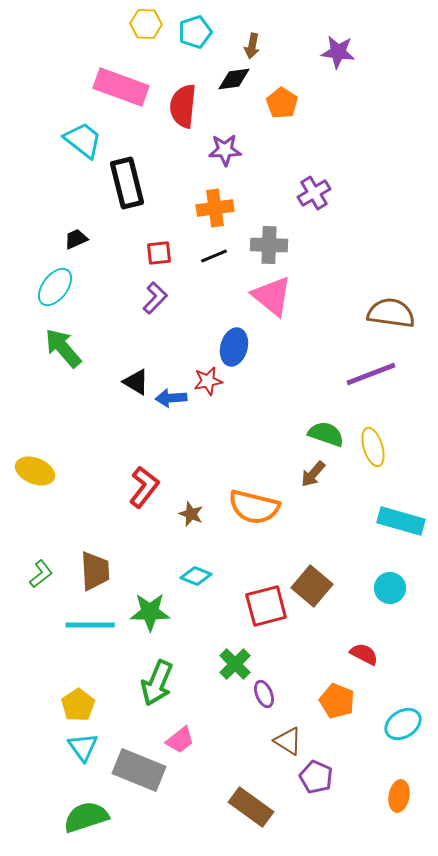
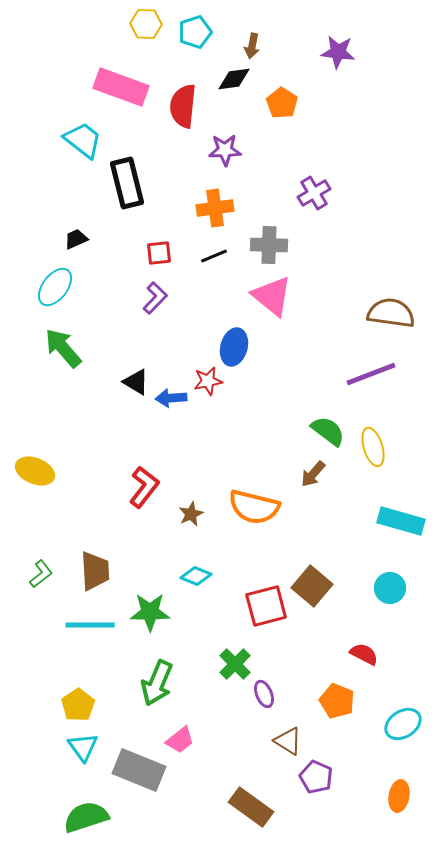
green semicircle at (326, 434): moved 2 px right, 3 px up; rotated 18 degrees clockwise
brown star at (191, 514): rotated 25 degrees clockwise
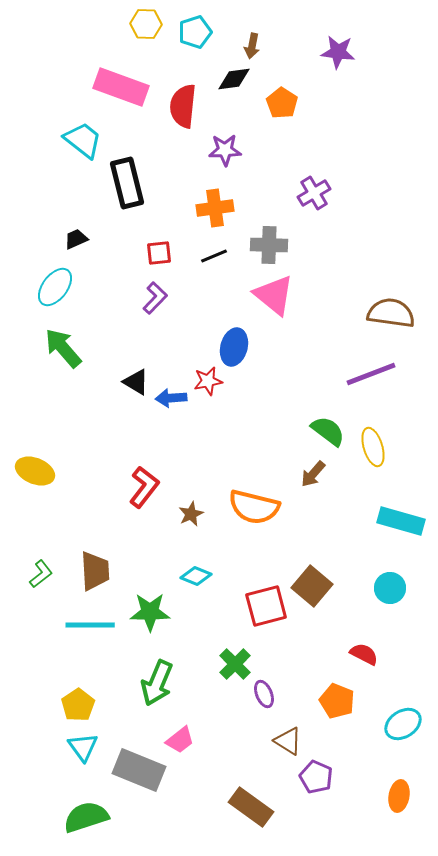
pink triangle at (272, 296): moved 2 px right, 1 px up
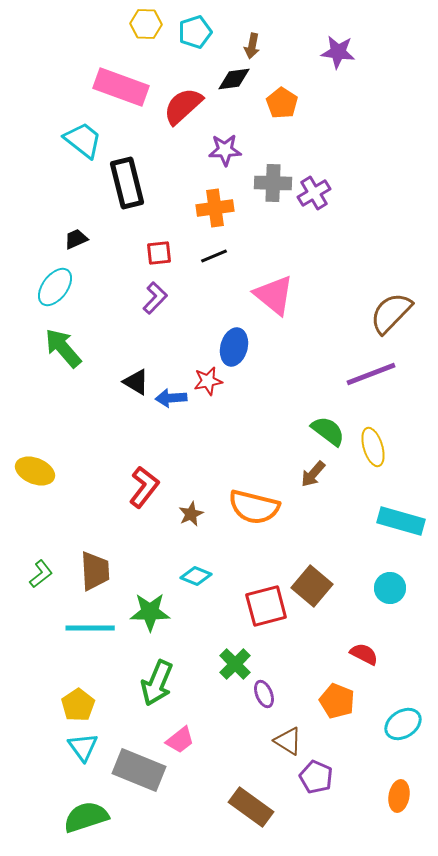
red semicircle at (183, 106): rotated 42 degrees clockwise
gray cross at (269, 245): moved 4 px right, 62 px up
brown semicircle at (391, 313): rotated 54 degrees counterclockwise
cyan line at (90, 625): moved 3 px down
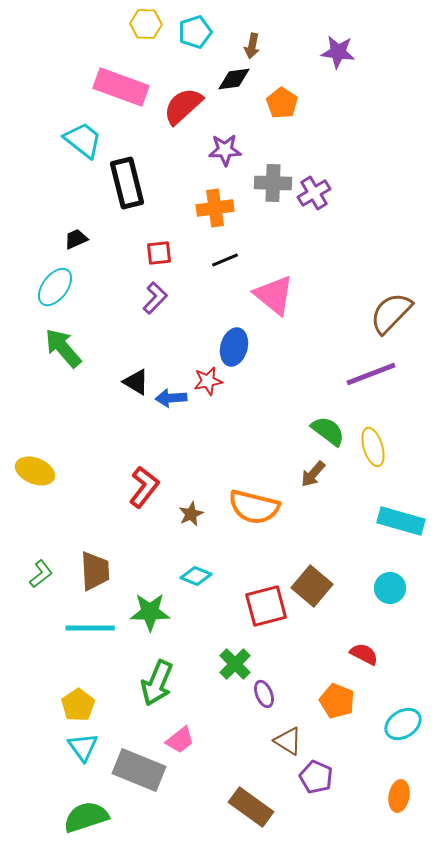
black line at (214, 256): moved 11 px right, 4 px down
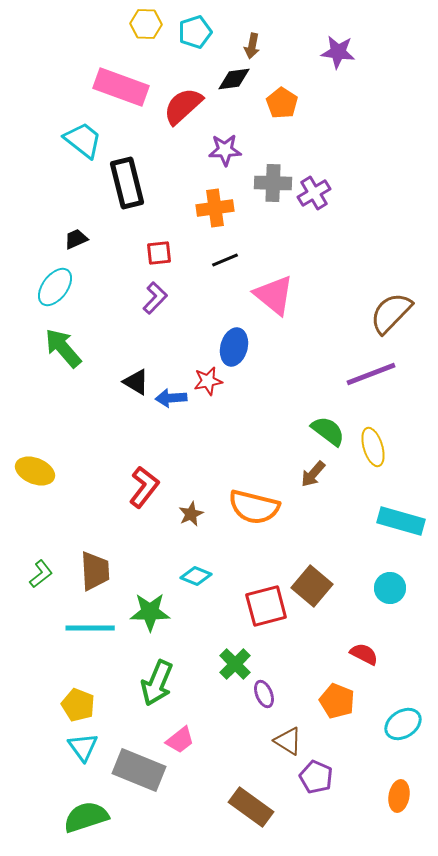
yellow pentagon at (78, 705): rotated 16 degrees counterclockwise
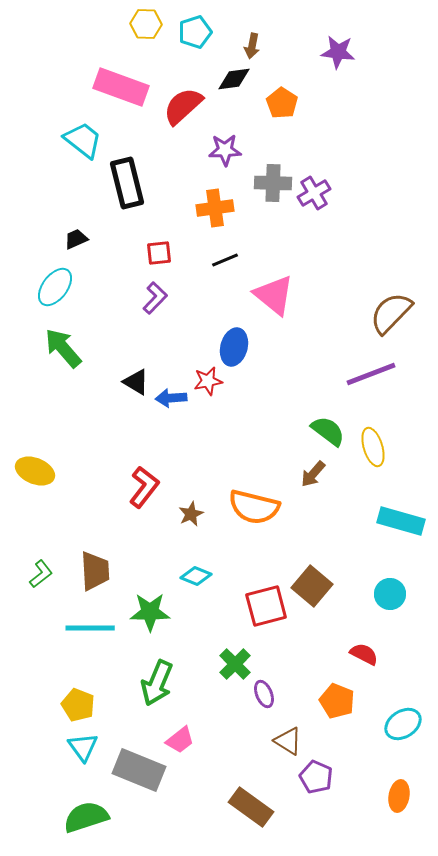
cyan circle at (390, 588): moved 6 px down
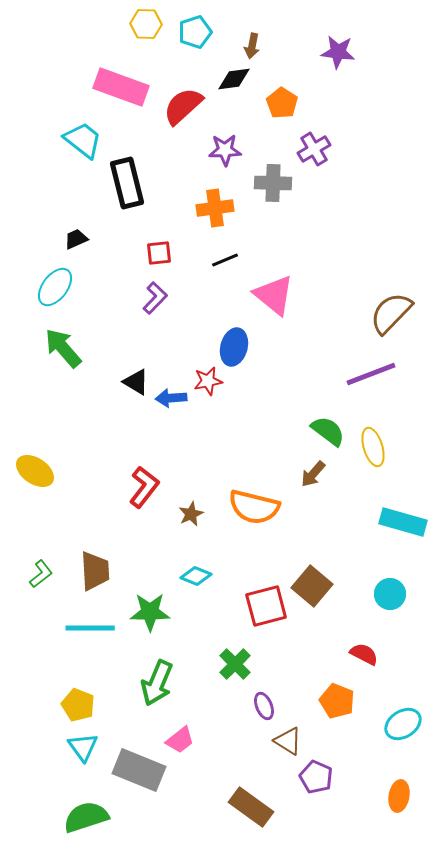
purple cross at (314, 193): moved 44 px up
yellow ellipse at (35, 471): rotated 12 degrees clockwise
cyan rectangle at (401, 521): moved 2 px right, 1 px down
purple ellipse at (264, 694): moved 12 px down
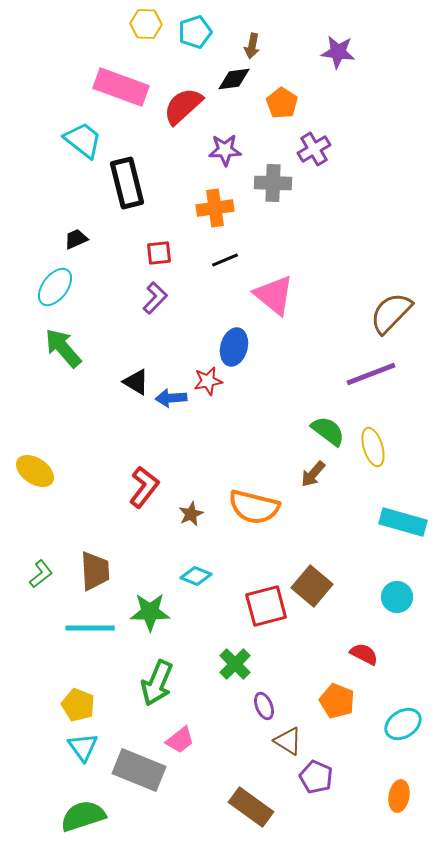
cyan circle at (390, 594): moved 7 px right, 3 px down
green semicircle at (86, 817): moved 3 px left, 1 px up
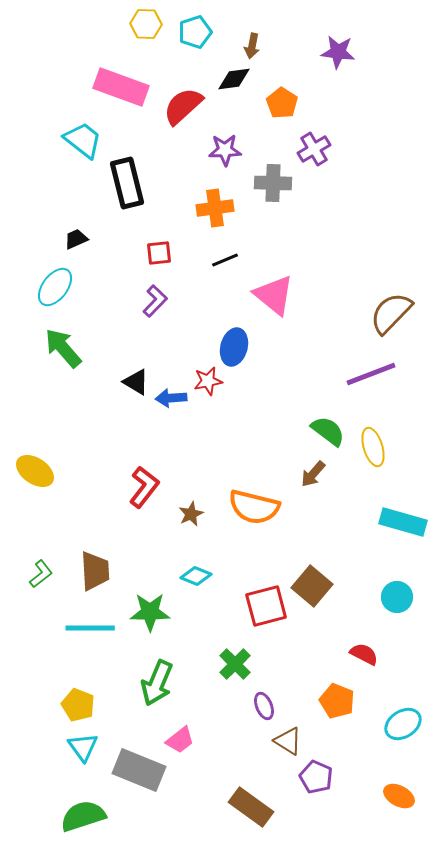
purple L-shape at (155, 298): moved 3 px down
orange ellipse at (399, 796): rotated 72 degrees counterclockwise
